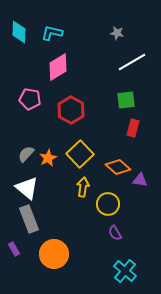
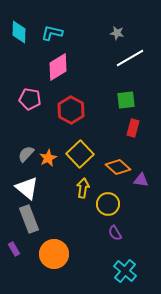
white line: moved 2 px left, 4 px up
purple triangle: moved 1 px right
yellow arrow: moved 1 px down
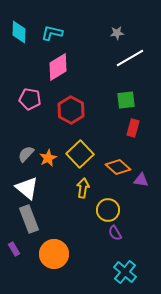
gray star: rotated 16 degrees counterclockwise
yellow circle: moved 6 px down
cyan cross: moved 1 px down
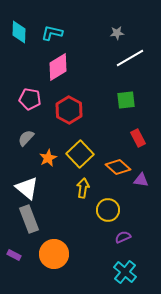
red hexagon: moved 2 px left
red rectangle: moved 5 px right, 10 px down; rotated 42 degrees counterclockwise
gray semicircle: moved 16 px up
purple semicircle: moved 8 px right, 4 px down; rotated 98 degrees clockwise
purple rectangle: moved 6 px down; rotated 32 degrees counterclockwise
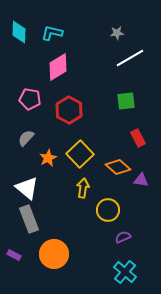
green square: moved 1 px down
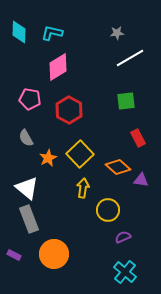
gray semicircle: rotated 72 degrees counterclockwise
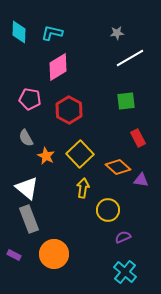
orange star: moved 2 px left, 2 px up; rotated 18 degrees counterclockwise
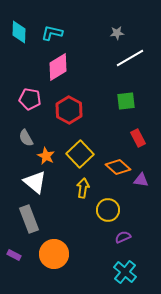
white triangle: moved 8 px right, 6 px up
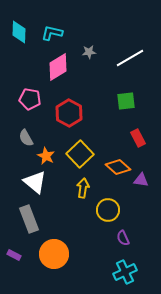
gray star: moved 28 px left, 19 px down
red hexagon: moved 3 px down
purple semicircle: moved 1 px down; rotated 91 degrees counterclockwise
cyan cross: rotated 25 degrees clockwise
